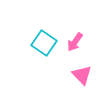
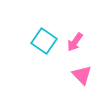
cyan square: moved 2 px up
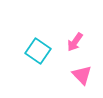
cyan square: moved 6 px left, 10 px down
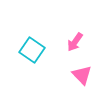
cyan square: moved 6 px left, 1 px up
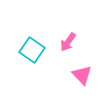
pink arrow: moved 7 px left
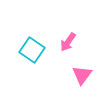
pink triangle: rotated 20 degrees clockwise
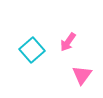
cyan square: rotated 15 degrees clockwise
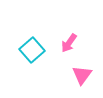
pink arrow: moved 1 px right, 1 px down
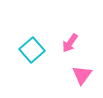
pink arrow: moved 1 px right
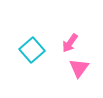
pink triangle: moved 3 px left, 7 px up
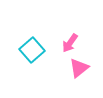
pink triangle: rotated 15 degrees clockwise
